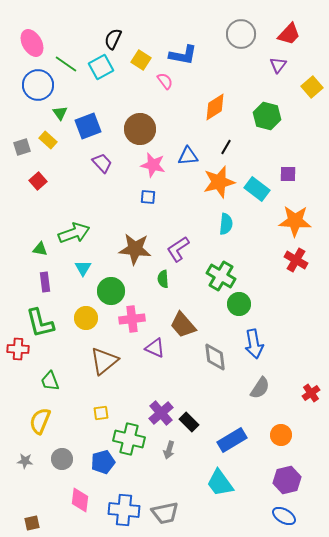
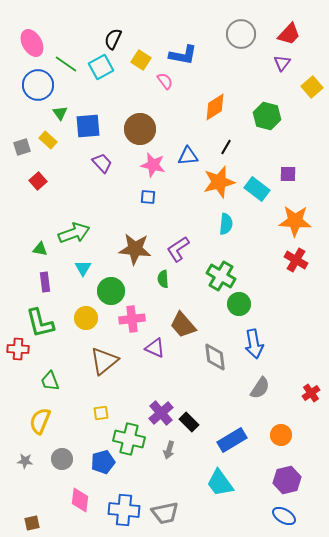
purple triangle at (278, 65): moved 4 px right, 2 px up
blue square at (88, 126): rotated 16 degrees clockwise
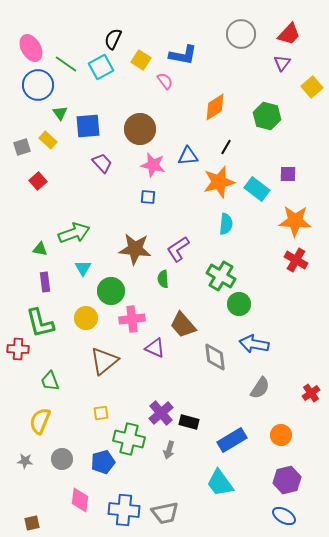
pink ellipse at (32, 43): moved 1 px left, 5 px down
blue arrow at (254, 344): rotated 112 degrees clockwise
black rectangle at (189, 422): rotated 30 degrees counterclockwise
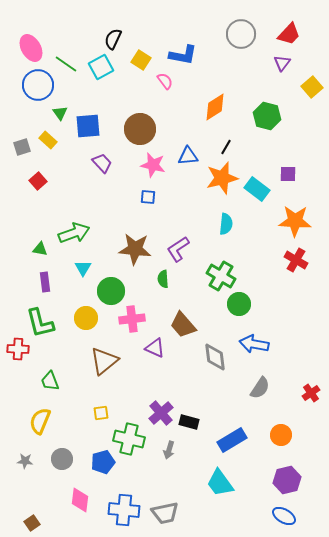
orange star at (219, 182): moved 3 px right, 4 px up
brown square at (32, 523): rotated 21 degrees counterclockwise
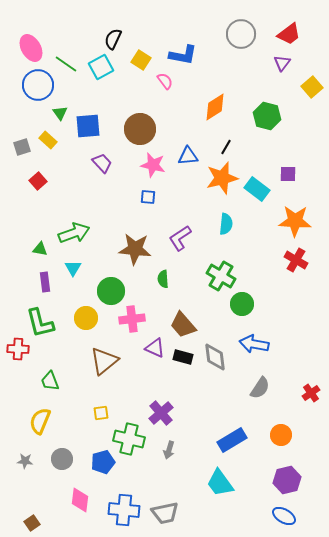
red trapezoid at (289, 34): rotated 10 degrees clockwise
purple L-shape at (178, 249): moved 2 px right, 11 px up
cyan triangle at (83, 268): moved 10 px left
green circle at (239, 304): moved 3 px right
black rectangle at (189, 422): moved 6 px left, 65 px up
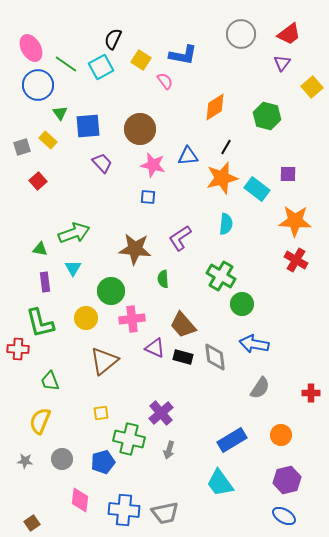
red cross at (311, 393): rotated 36 degrees clockwise
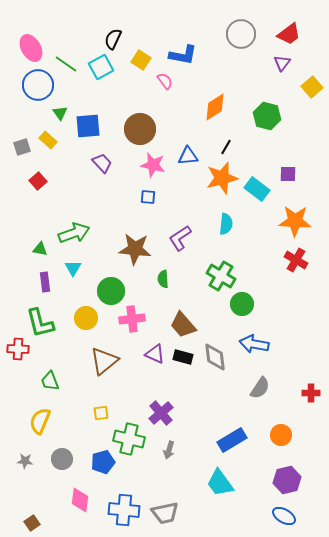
purple triangle at (155, 348): moved 6 px down
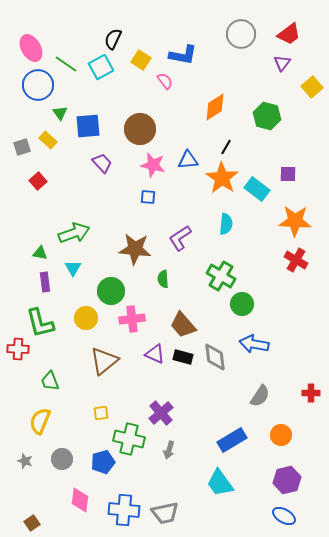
blue triangle at (188, 156): moved 4 px down
orange star at (222, 178): rotated 24 degrees counterclockwise
green triangle at (40, 249): moved 4 px down
gray semicircle at (260, 388): moved 8 px down
gray star at (25, 461): rotated 14 degrees clockwise
